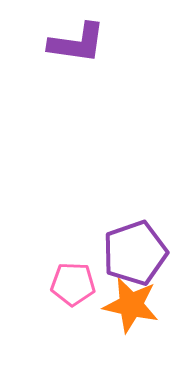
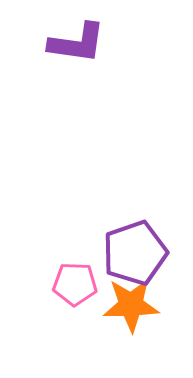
pink pentagon: moved 2 px right
orange star: rotated 14 degrees counterclockwise
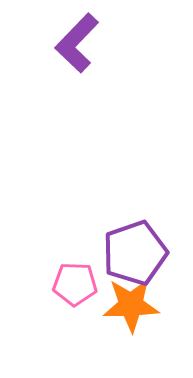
purple L-shape: rotated 126 degrees clockwise
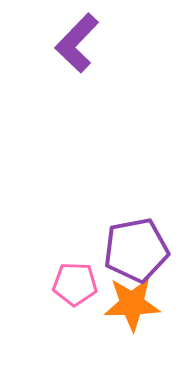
purple pentagon: moved 1 px right, 3 px up; rotated 8 degrees clockwise
orange star: moved 1 px right, 1 px up
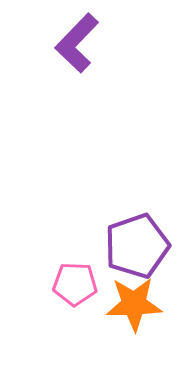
purple pentagon: moved 1 px right, 4 px up; rotated 8 degrees counterclockwise
orange star: moved 2 px right
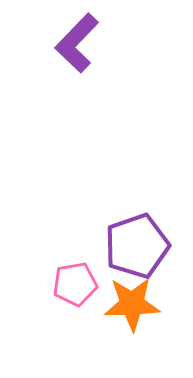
pink pentagon: rotated 12 degrees counterclockwise
orange star: moved 2 px left
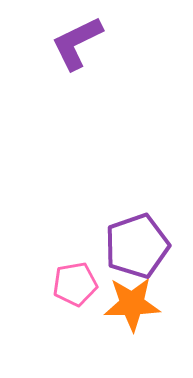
purple L-shape: rotated 20 degrees clockwise
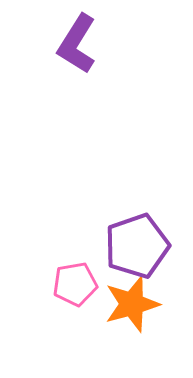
purple L-shape: moved 1 px down; rotated 32 degrees counterclockwise
orange star: rotated 14 degrees counterclockwise
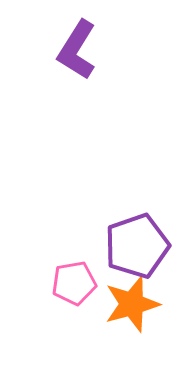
purple L-shape: moved 6 px down
pink pentagon: moved 1 px left, 1 px up
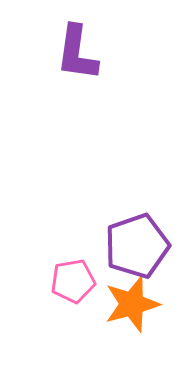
purple L-shape: moved 3 px down; rotated 24 degrees counterclockwise
pink pentagon: moved 1 px left, 2 px up
